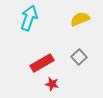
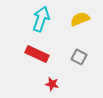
cyan arrow: moved 12 px right, 1 px down
gray square: rotated 21 degrees counterclockwise
red rectangle: moved 5 px left, 9 px up; rotated 55 degrees clockwise
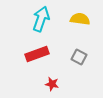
yellow semicircle: rotated 30 degrees clockwise
red rectangle: rotated 45 degrees counterclockwise
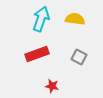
yellow semicircle: moved 5 px left
red star: moved 2 px down
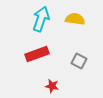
gray square: moved 4 px down
